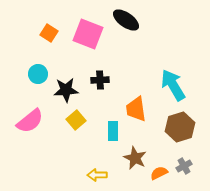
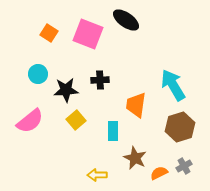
orange trapezoid: moved 4 px up; rotated 16 degrees clockwise
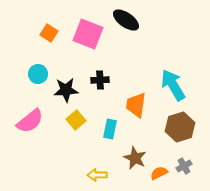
cyan rectangle: moved 3 px left, 2 px up; rotated 12 degrees clockwise
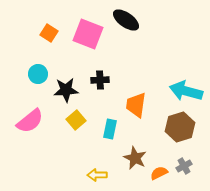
cyan arrow: moved 13 px right, 6 px down; rotated 44 degrees counterclockwise
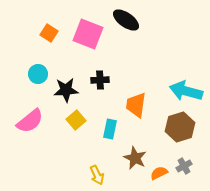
yellow arrow: rotated 114 degrees counterclockwise
